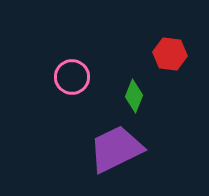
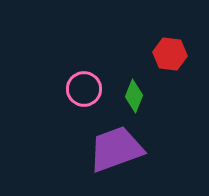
pink circle: moved 12 px right, 12 px down
purple trapezoid: rotated 6 degrees clockwise
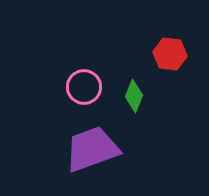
pink circle: moved 2 px up
purple trapezoid: moved 24 px left
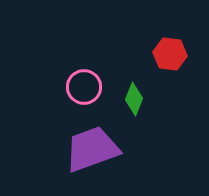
green diamond: moved 3 px down
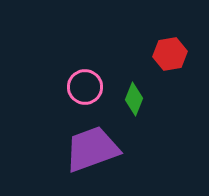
red hexagon: rotated 16 degrees counterclockwise
pink circle: moved 1 px right
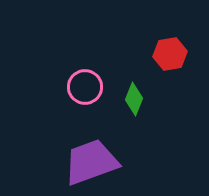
purple trapezoid: moved 1 px left, 13 px down
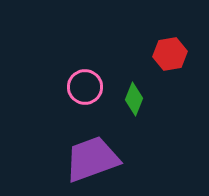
purple trapezoid: moved 1 px right, 3 px up
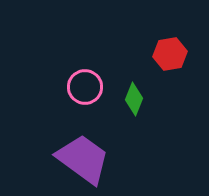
purple trapezoid: moved 9 px left; rotated 56 degrees clockwise
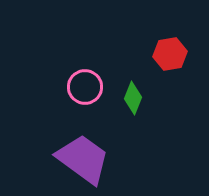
green diamond: moved 1 px left, 1 px up
